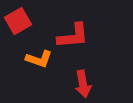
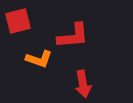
red square: rotated 16 degrees clockwise
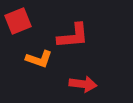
red square: rotated 8 degrees counterclockwise
red arrow: rotated 72 degrees counterclockwise
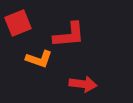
red square: moved 2 px down
red L-shape: moved 4 px left, 1 px up
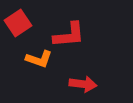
red square: rotated 12 degrees counterclockwise
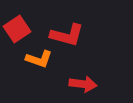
red square: moved 1 px left, 6 px down
red L-shape: moved 2 px left; rotated 20 degrees clockwise
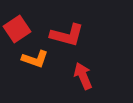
orange L-shape: moved 4 px left
red arrow: moved 8 px up; rotated 120 degrees counterclockwise
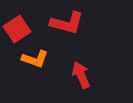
red L-shape: moved 12 px up
red arrow: moved 2 px left, 1 px up
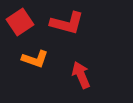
red square: moved 3 px right, 7 px up
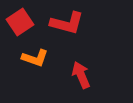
orange L-shape: moved 1 px up
